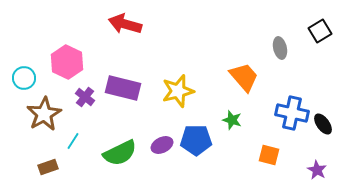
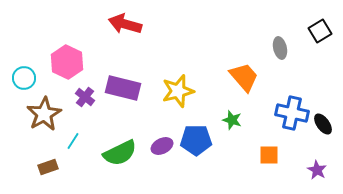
purple ellipse: moved 1 px down
orange square: rotated 15 degrees counterclockwise
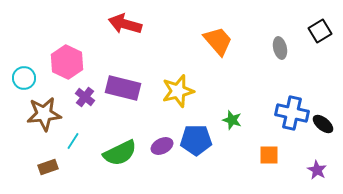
orange trapezoid: moved 26 px left, 36 px up
brown star: rotated 24 degrees clockwise
black ellipse: rotated 15 degrees counterclockwise
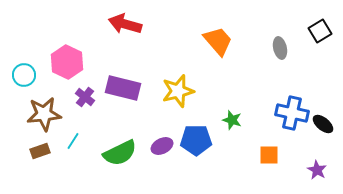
cyan circle: moved 3 px up
brown rectangle: moved 8 px left, 16 px up
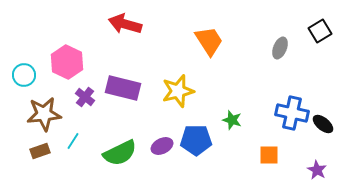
orange trapezoid: moved 9 px left; rotated 8 degrees clockwise
gray ellipse: rotated 35 degrees clockwise
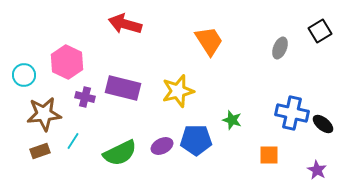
purple cross: rotated 24 degrees counterclockwise
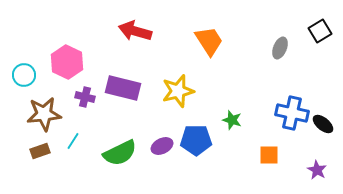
red arrow: moved 10 px right, 7 px down
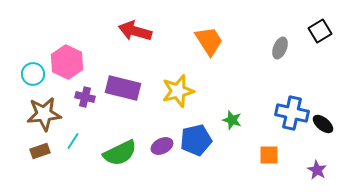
cyan circle: moved 9 px right, 1 px up
blue pentagon: rotated 12 degrees counterclockwise
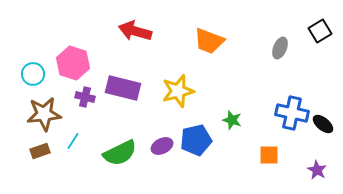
orange trapezoid: rotated 144 degrees clockwise
pink hexagon: moved 6 px right, 1 px down; rotated 8 degrees counterclockwise
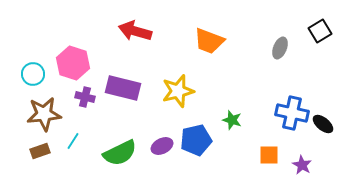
purple star: moved 15 px left, 5 px up
